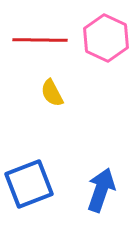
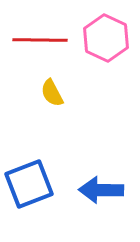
blue arrow: rotated 108 degrees counterclockwise
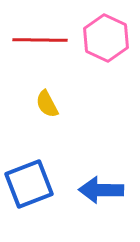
yellow semicircle: moved 5 px left, 11 px down
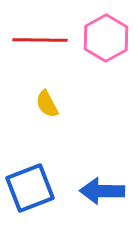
pink hexagon: rotated 6 degrees clockwise
blue square: moved 1 px right, 4 px down
blue arrow: moved 1 px right, 1 px down
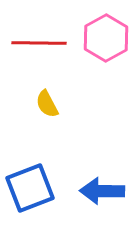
red line: moved 1 px left, 3 px down
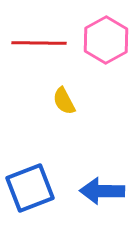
pink hexagon: moved 2 px down
yellow semicircle: moved 17 px right, 3 px up
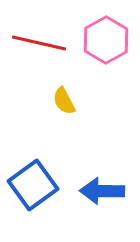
red line: rotated 12 degrees clockwise
blue square: moved 3 px right, 3 px up; rotated 15 degrees counterclockwise
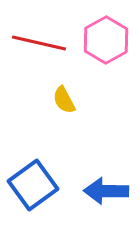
yellow semicircle: moved 1 px up
blue arrow: moved 4 px right
